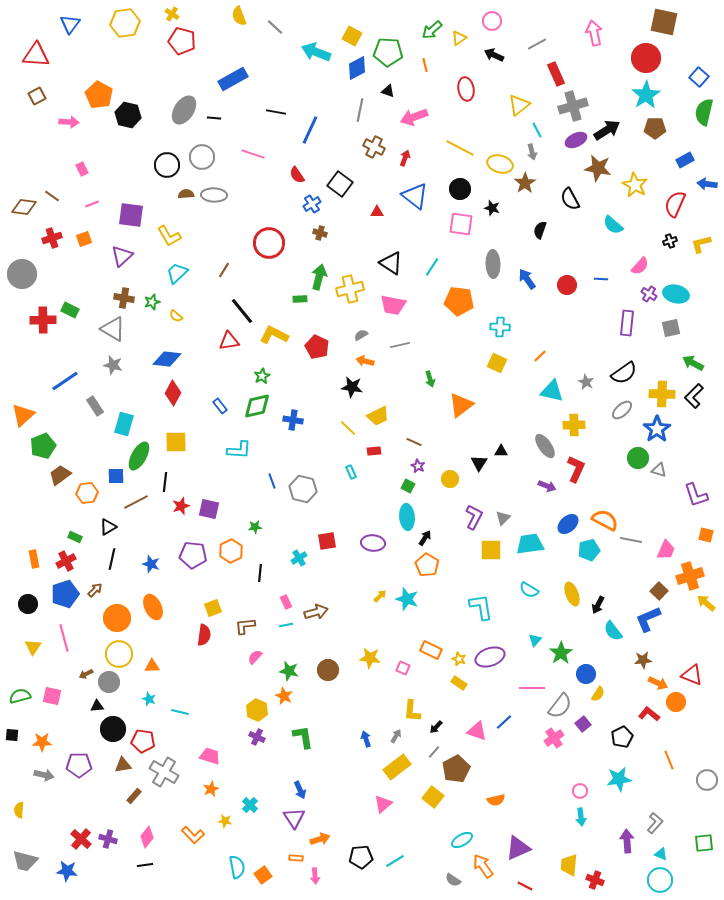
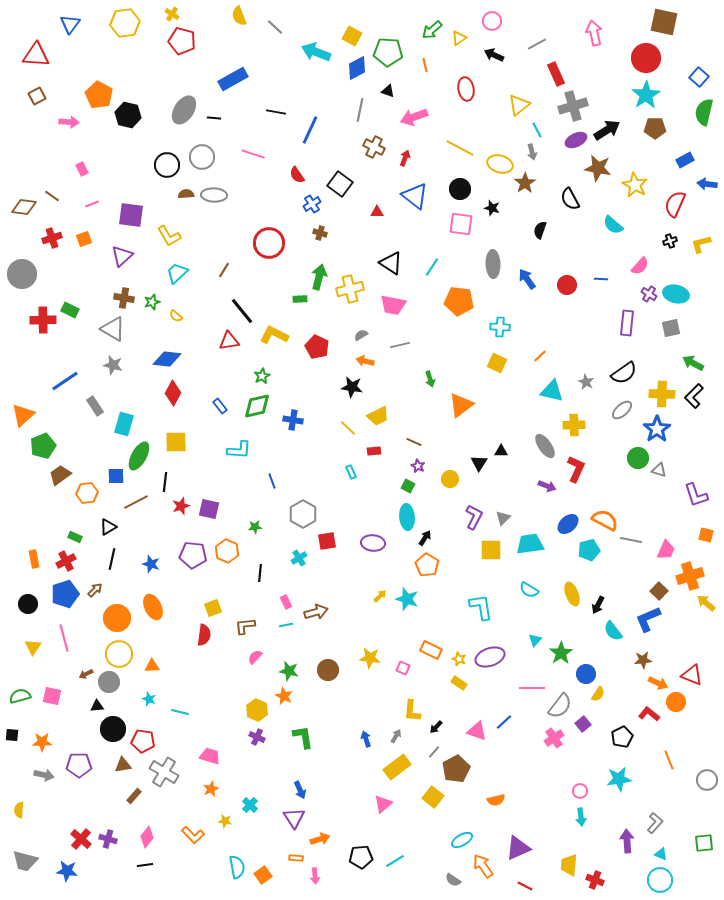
gray hexagon at (303, 489): moved 25 px down; rotated 16 degrees clockwise
orange hexagon at (231, 551): moved 4 px left; rotated 10 degrees counterclockwise
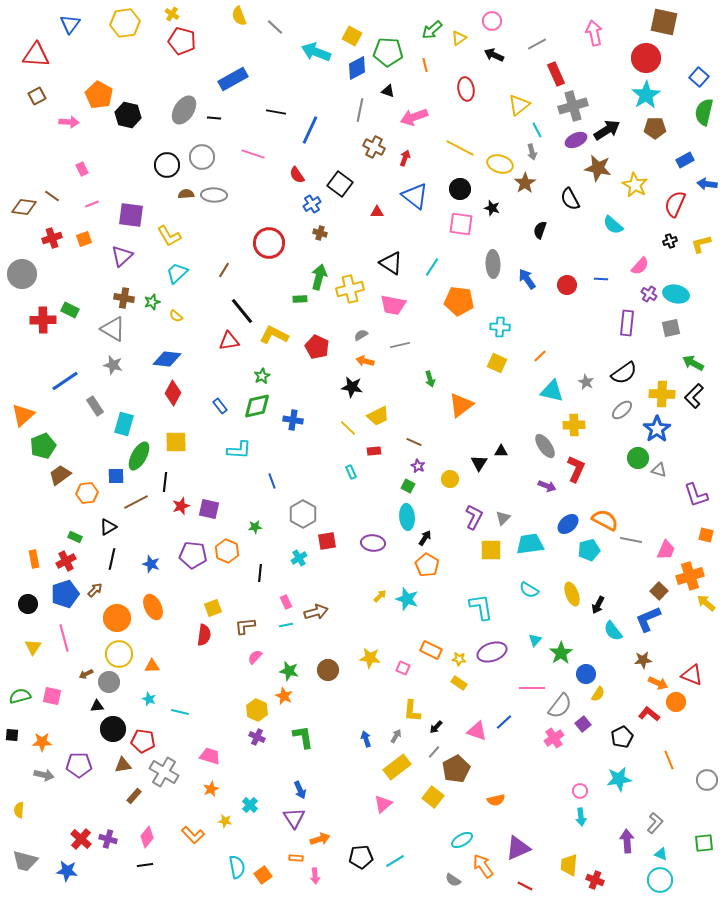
purple ellipse at (490, 657): moved 2 px right, 5 px up
yellow star at (459, 659): rotated 16 degrees counterclockwise
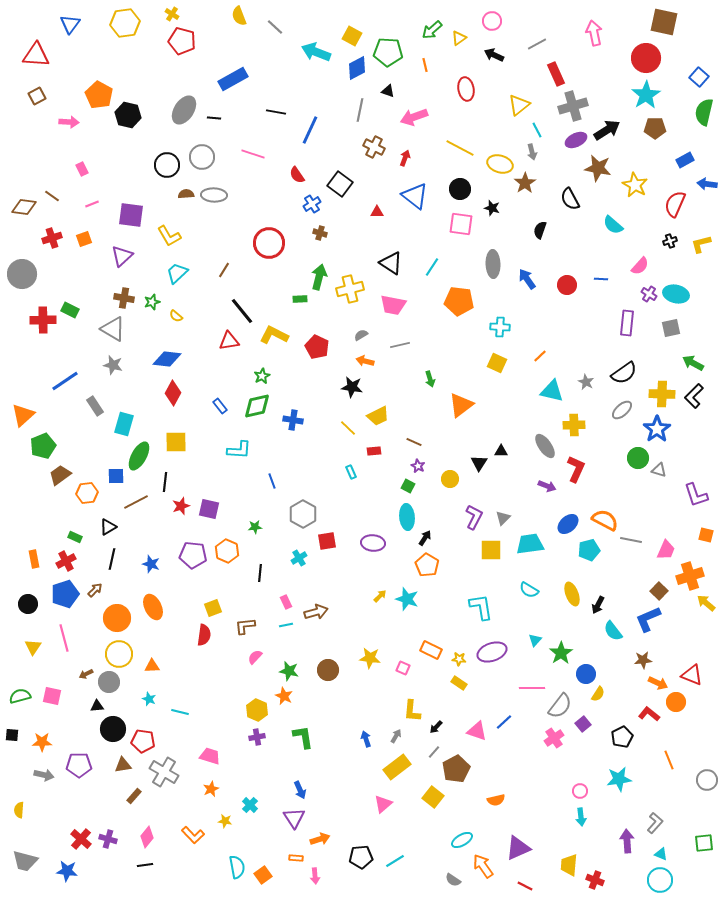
purple cross at (257, 737): rotated 35 degrees counterclockwise
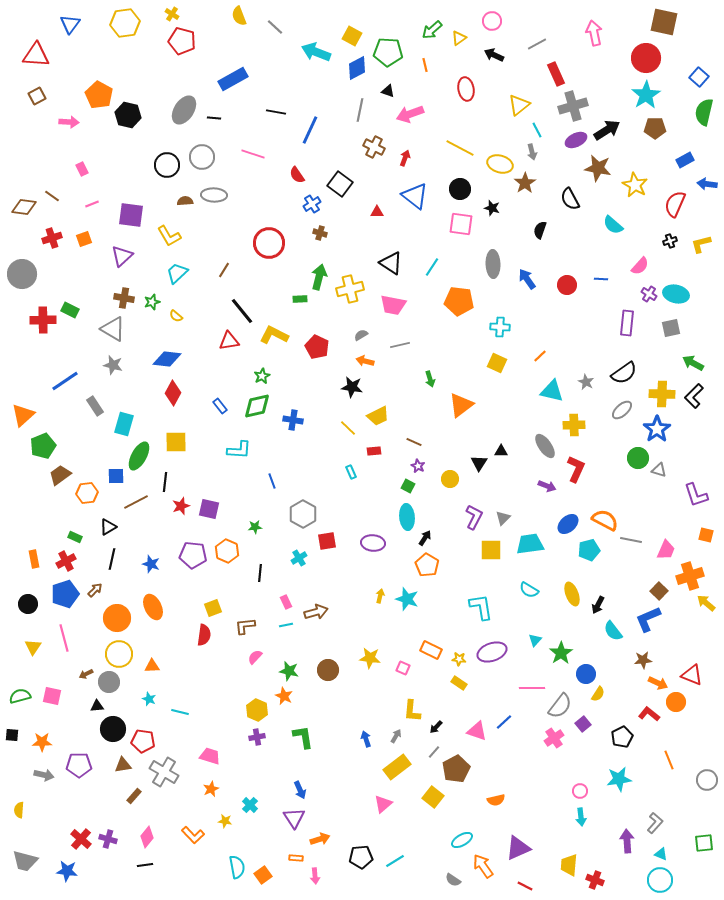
pink arrow at (414, 117): moved 4 px left, 3 px up
brown semicircle at (186, 194): moved 1 px left, 7 px down
yellow arrow at (380, 596): rotated 32 degrees counterclockwise
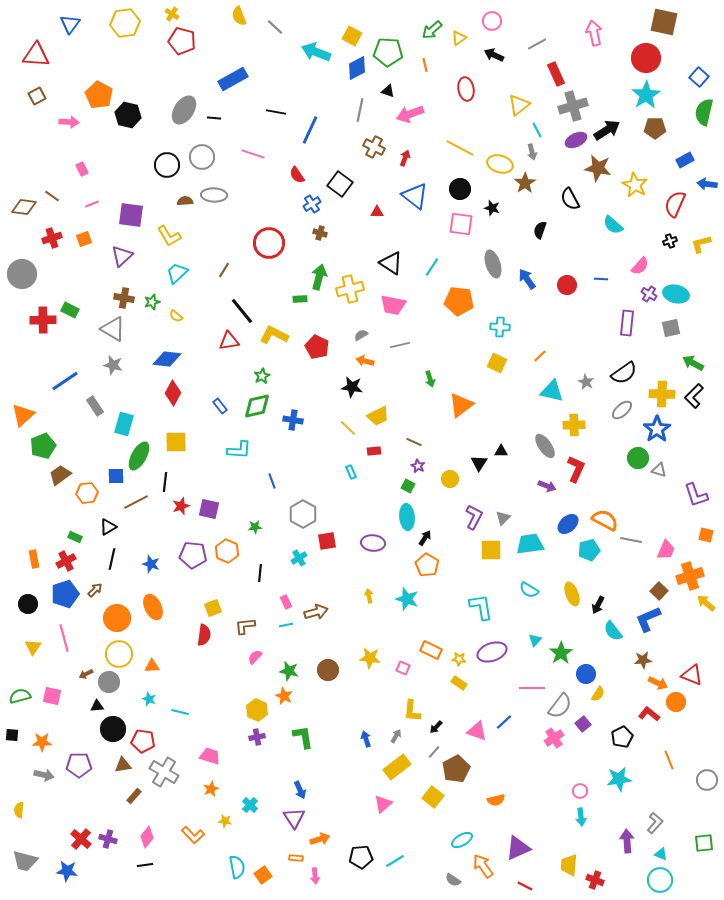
gray ellipse at (493, 264): rotated 16 degrees counterclockwise
yellow arrow at (380, 596): moved 11 px left; rotated 24 degrees counterclockwise
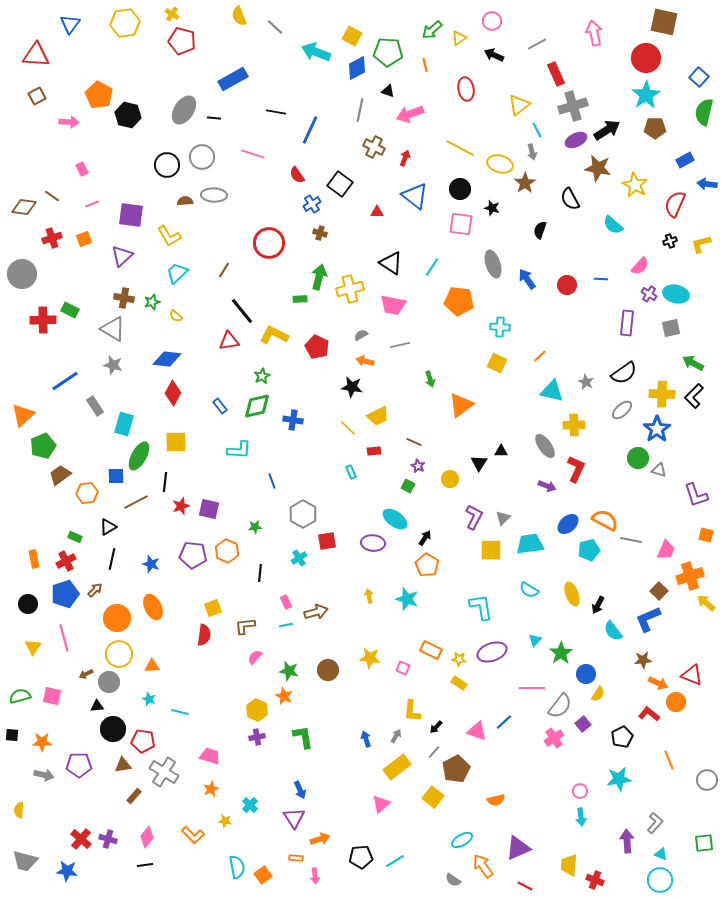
cyan ellipse at (407, 517): moved 12 px left, 2 px down; rotated 50 degrees counterclockwise
pink triangle at (383, 804): moved 2 px left
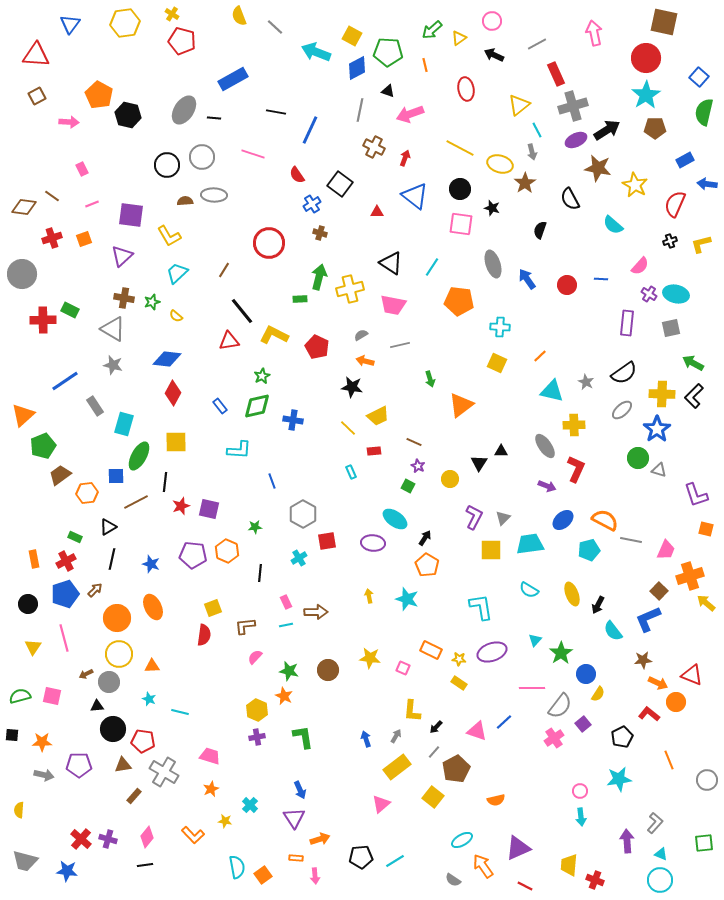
blue ellipse at (568, 524): moved 5 px left, 4 px up
orange square at (706, 535): moved 6 px up
brown arrow at (316, 612): rotated 15 degrees clockwise
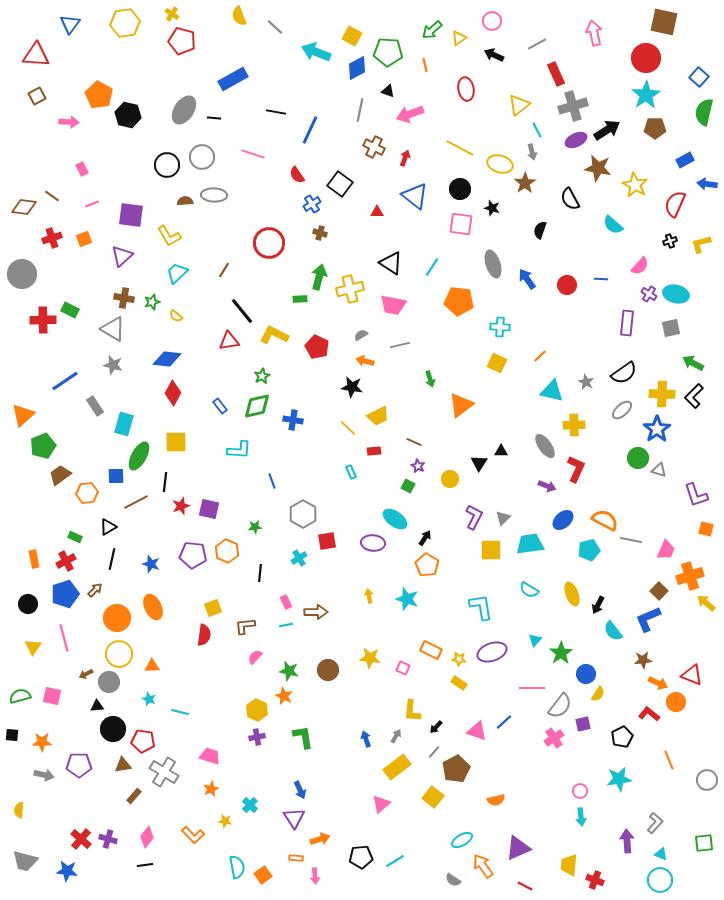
purple square at (583, 724): rotated 28 degrees clockwise
